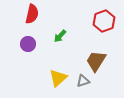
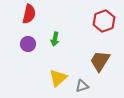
red semicircle: moved 3 px left
green arrow: moved 5 px left, 3 px down; rotated 32 degrees counterclockwise
brown trapezoid: moved 4 px right
gray triangle: moved 1 px left, 5 px down
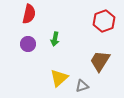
yellow triangle: moved 1 px right
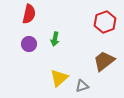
red hexagon: moved 1 px right, 1 px down
purple circle: moved 1 px right
brown trapezoid: moved 4 px right; rotated 20 degrees clockwise
